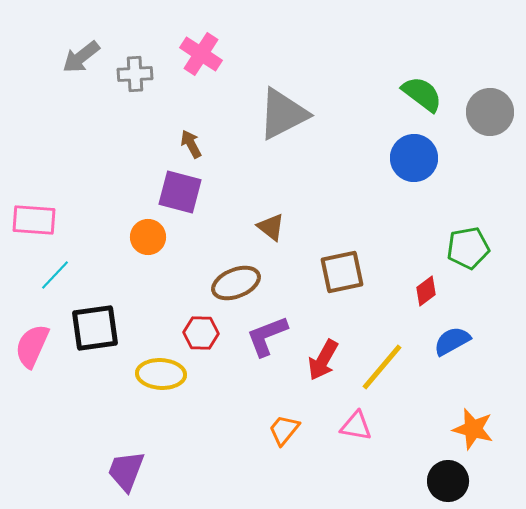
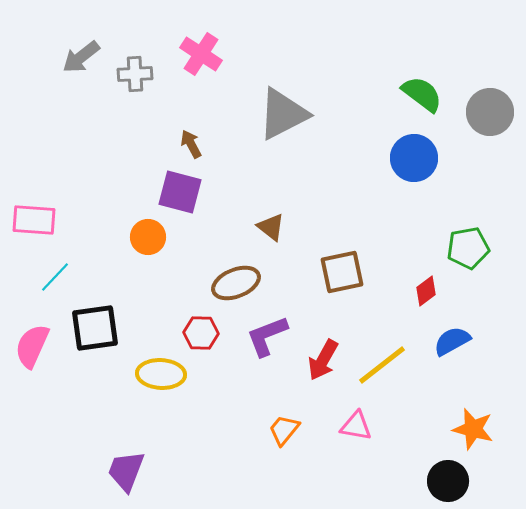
cyan line: moved 2 px down
yellow line: moved 2 px up; rotated 12 degrees clockwise
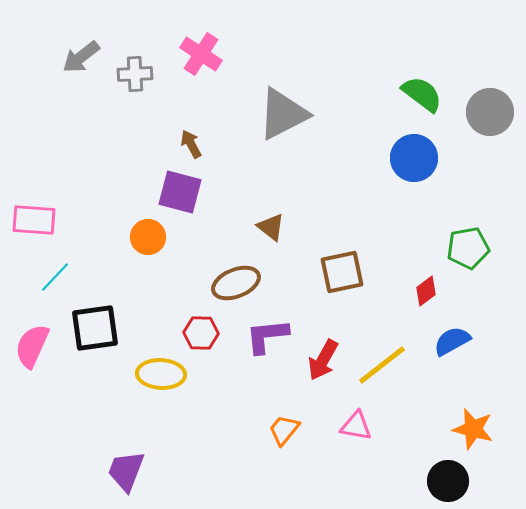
purple L-shape: rotated 15 degrees clockwise
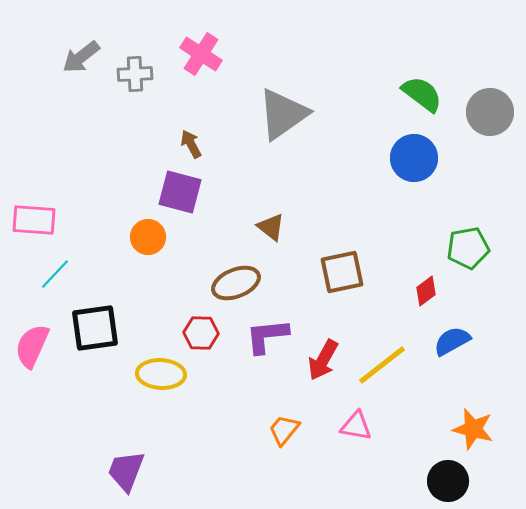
gray triangle: rotated 8 degrees counterclockwise
cyan line: moved 3 px up
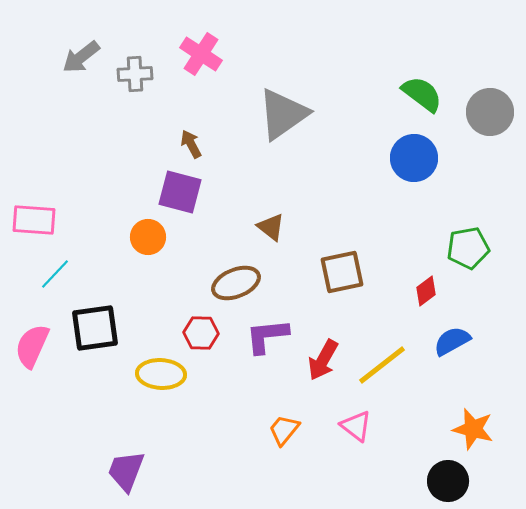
pink triangle: rotated 28 degrees clockwise
